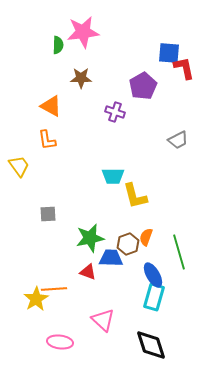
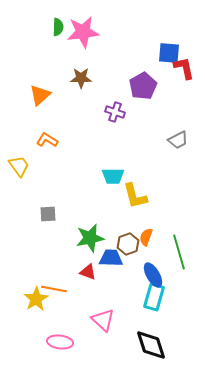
green semicircle: moved 18 px up
orange triangle: moved 11 px left, 11 px up; rotated 50 degrees clockwise
orange L-shape: rotated 130 degrees clockwise
orange line: rotated 15 degrees clockwise
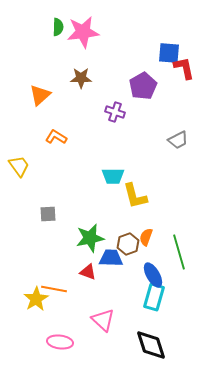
orange L-shape: moved 9 px right, 3 px up
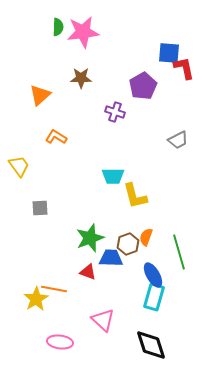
gray square: moved 8 px left, 6 px up
green star: rotated 8 degrees counterclockwise
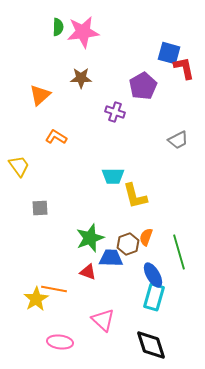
blue square: rotated 10 degrees clockwise
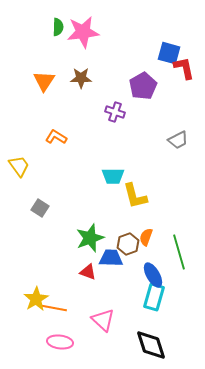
orange triangle: moved 4 px right, 14 px up; rotated 15 degrees counterclockwise
gray square: rotated 36 degrees clockwise
orange line: moved 19 px down
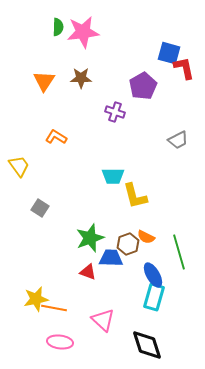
orange semicircle: rotated 84 degrees counterclockwise
yellow star: rotated 20 degrees clockwise
black diamond: moved 4 px left
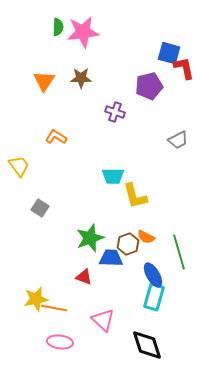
purple pentagon: moved 6 px right; rotated 16 degrees clockwise
red triangle: moved 4 px left, 5 px down
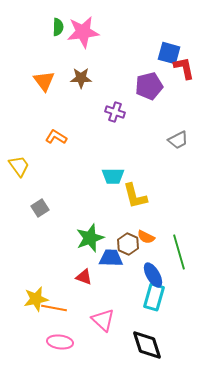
orange triangle: rotated 10 degrees counterclockwise
gray square: rotated 24 degrees clockwise
brown hexagon: rotated 15 degrees counterclockwise
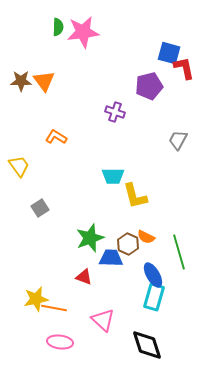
brown star: moved 60 px left, 3 px down
gray trapezoid: rotated 145 degrees clockwise
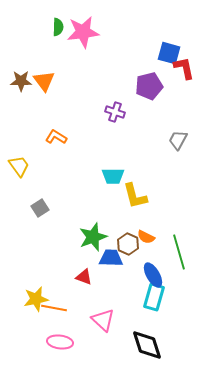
green star: moved 3 px right, 1 px up
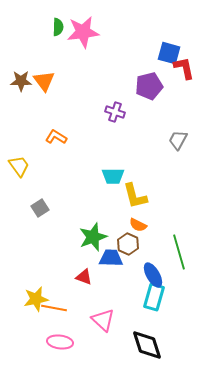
orange semicircle: moved 8 px left, 12 px up
